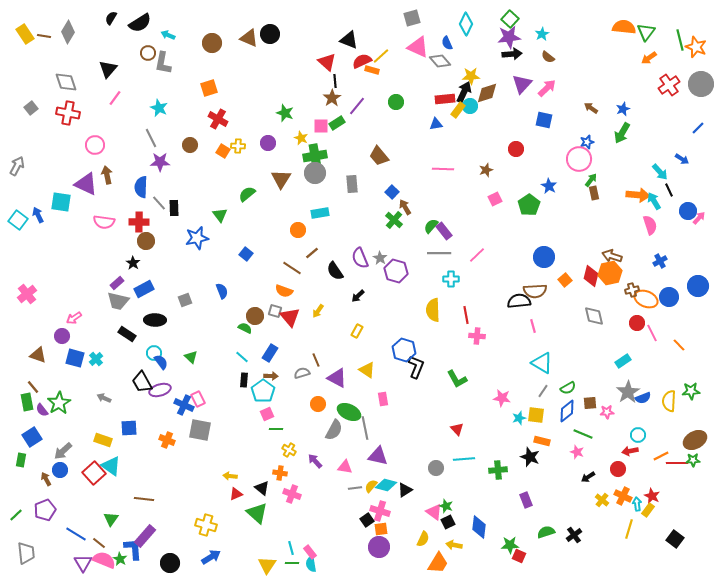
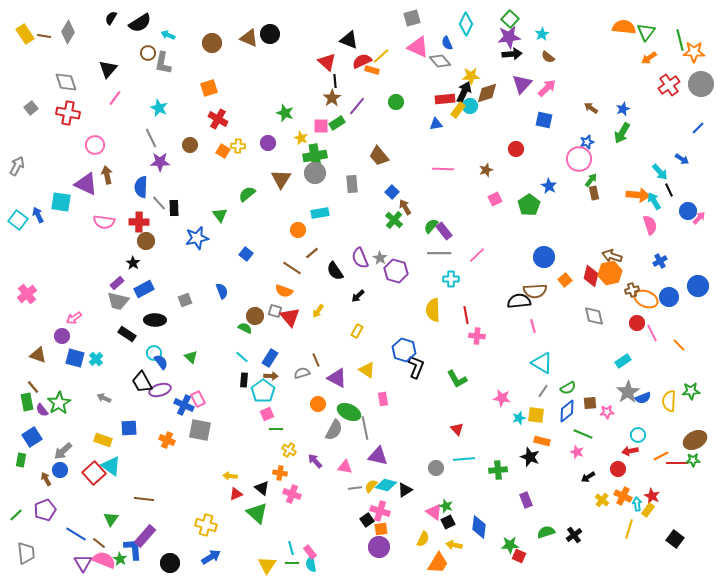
orange star at (696, 47): moved 2 px left, 5 px down; rotated 20 degrees counterclockwise
blue rectangle at (270, 353): moved 5 px down
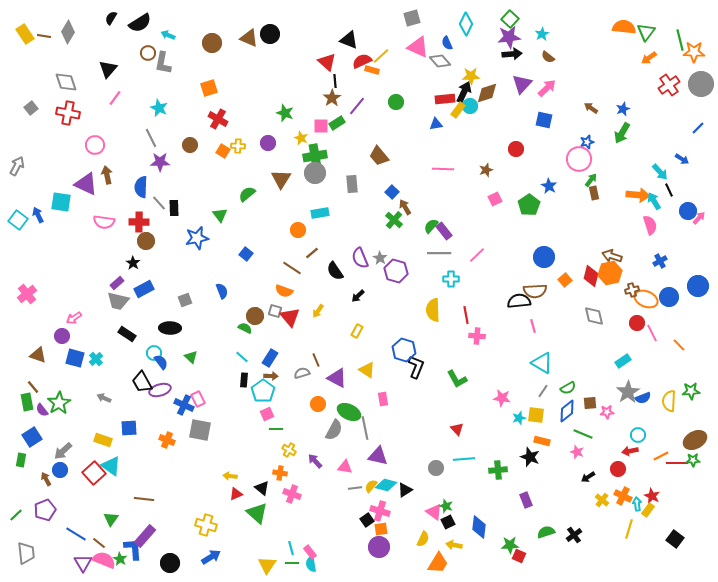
black ellipse at (155, 320): moved 15 px right, 8 px down
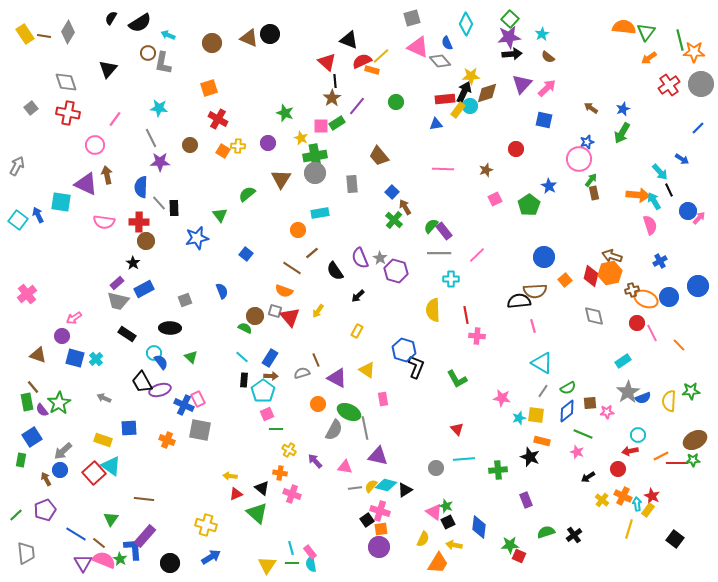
pink line at (115, 98): moved 21 px down
cyan star at (159, 108): rotated 18 degrees counterclockwise
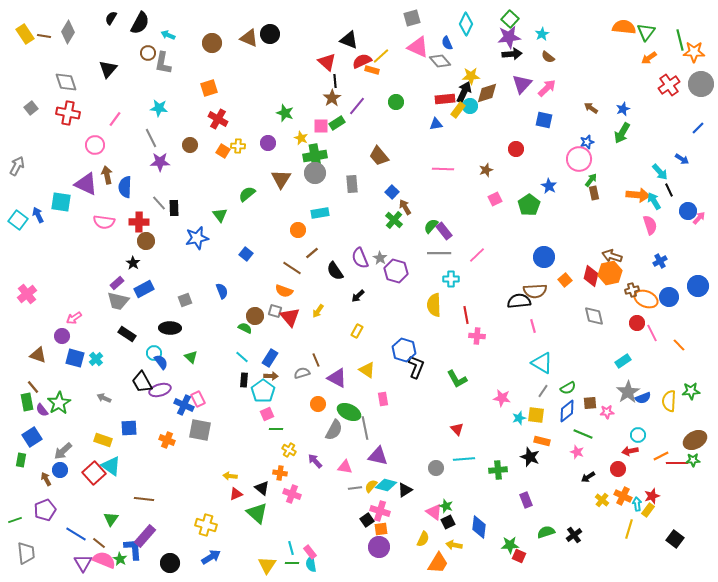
black semicircle at (140, 23): rotated 30 degrees counterclockwise
blue semicircle at (141, 187): moved 16 px left
yellow semicircle at (433, 310): moved 1 px right, 5 px up
red star at (652, 496): rotated 28 degrees clockwise
green line at (16, 515): moved 1 px left, 5 px down; rotated 24 degrees clockwise
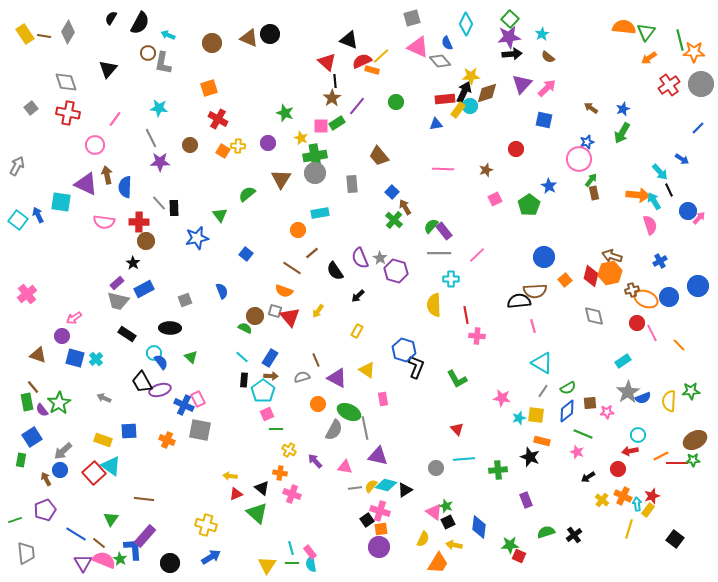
gray semicircle at (302, 373): moved 4 px down
blue square at (129, 428): moved 3 px down
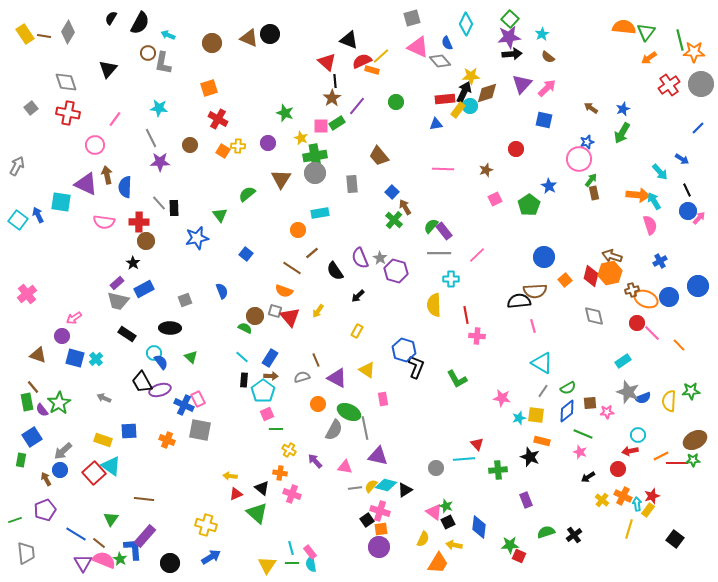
black line at (669, 190): moved 18 px right
pink line at (652, 333): rotated 18 degrees counterclockwise
gray star at (628, 392): rotated 20 degrees counterclockwise
red triangle at (457, 429): moved 20 px right, 15 px down
pink star at (577, 452): moved 3 px right
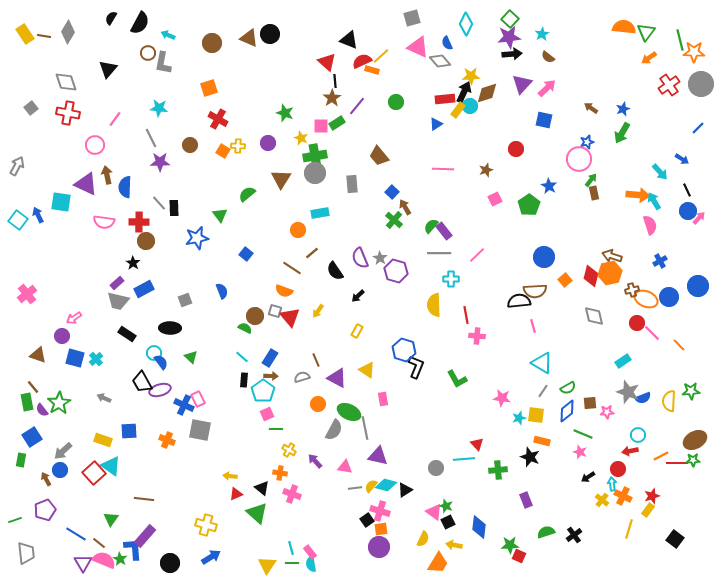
blue triangle at (436, 124): rotated 24 degrees counterclockwise
cyan arrow at (637, 504): moved 25 px left, 20 px up
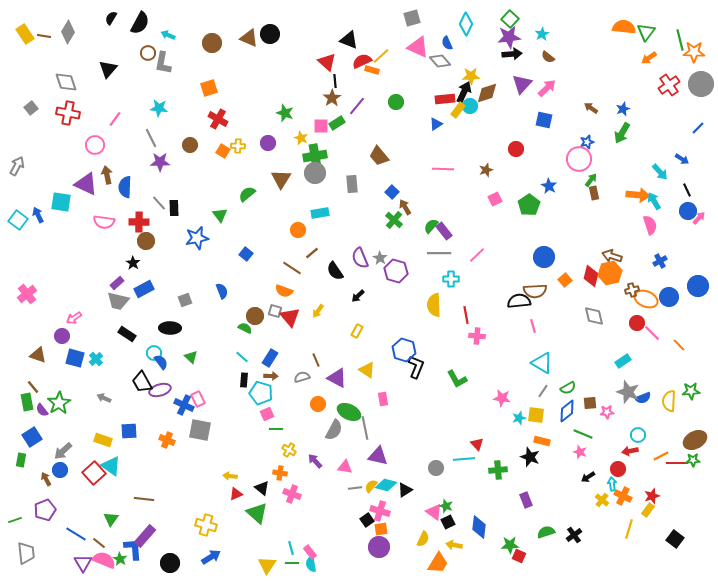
cyan pentagon at (263, 391): moved 2 px left, 2 px down; rotated 20 degrees counterclockwise
